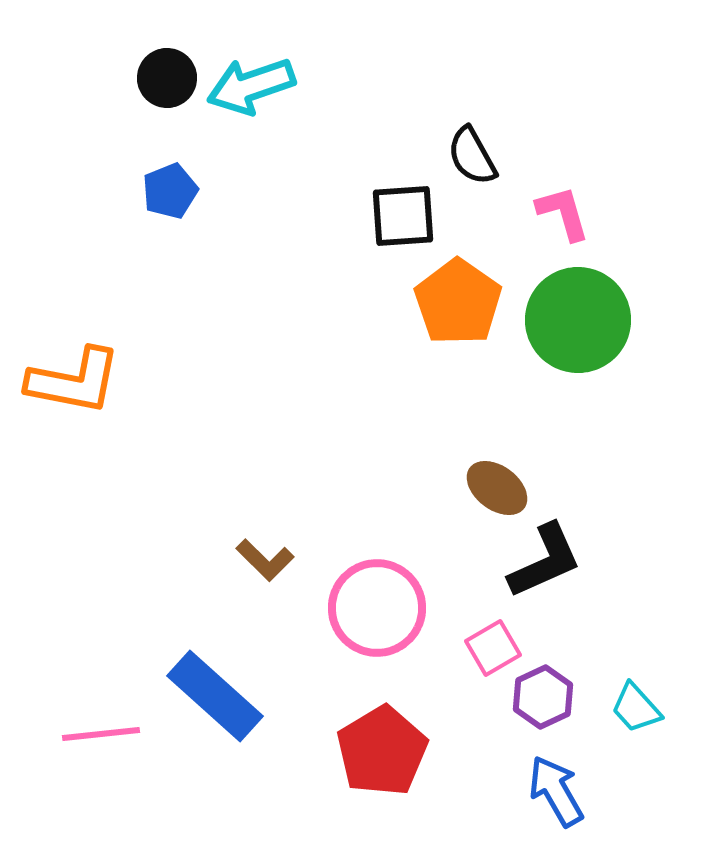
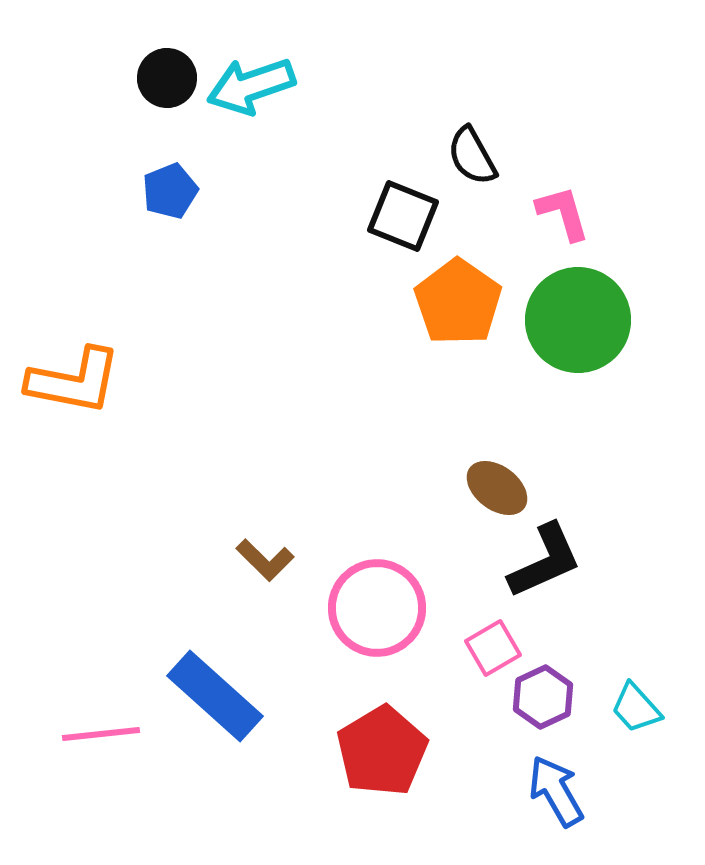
black square: rotated 26 degrees clockwise
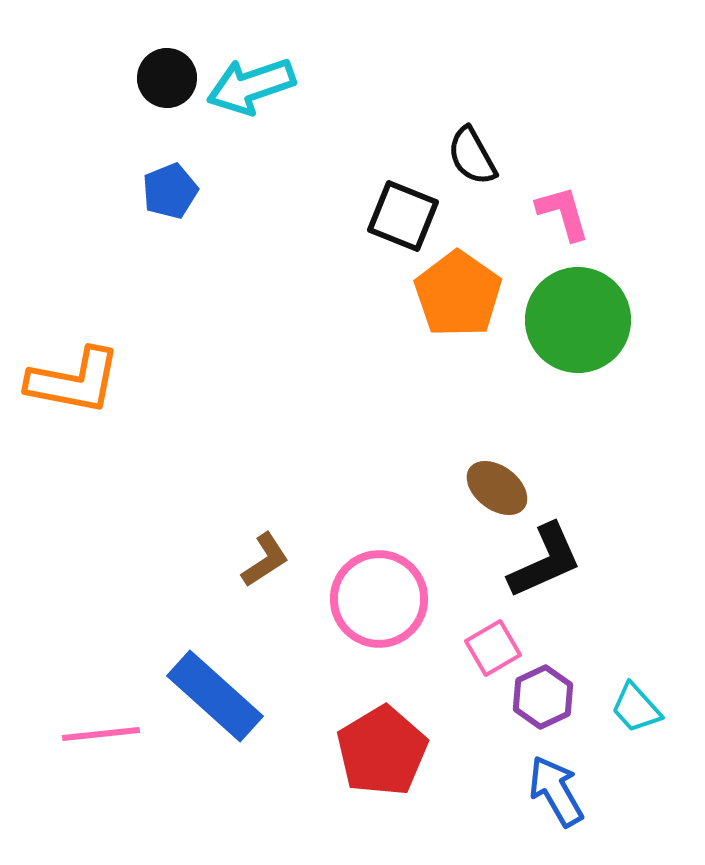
orange pentagon: moved 8 px up
brown L-shape: rotated 78 degrees counterclockwise
pink circle: moved 2 px right, 9 px up
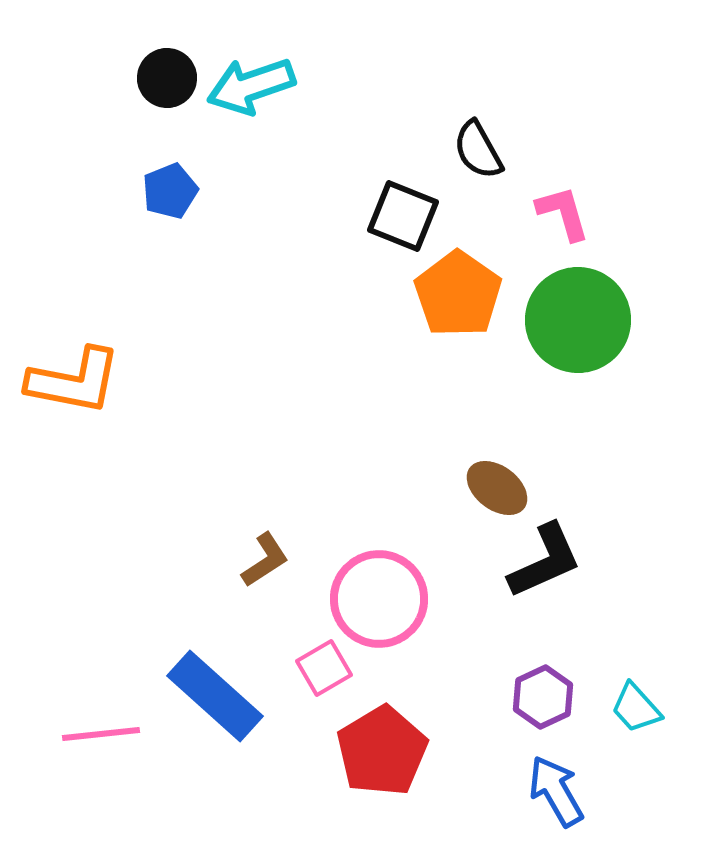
black semicircle: moved 6 px right, 6 px up
pink square: moved 169 px left, 20 px down
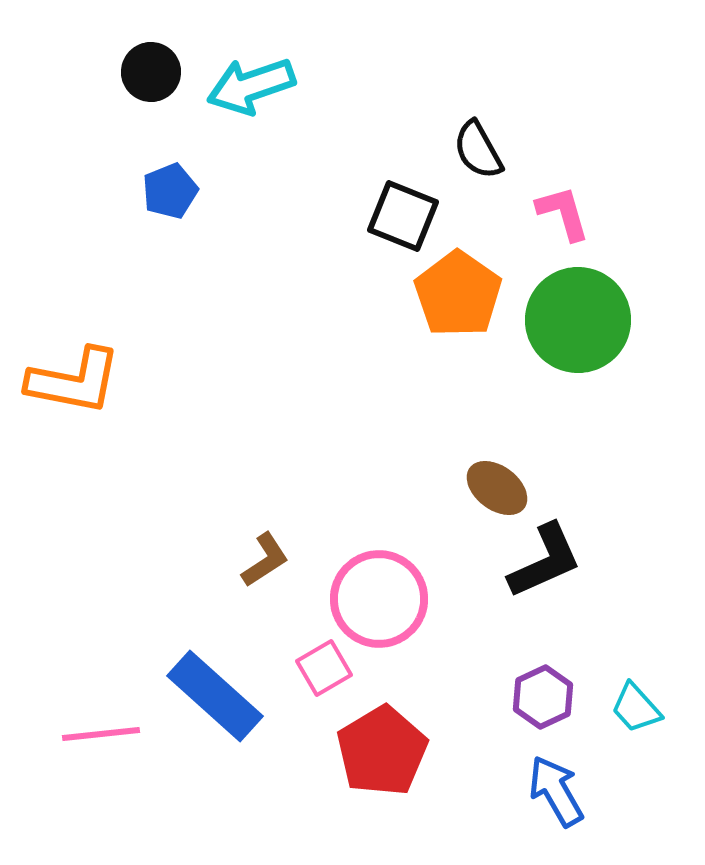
black circle: moved 16 px left, 6 px up
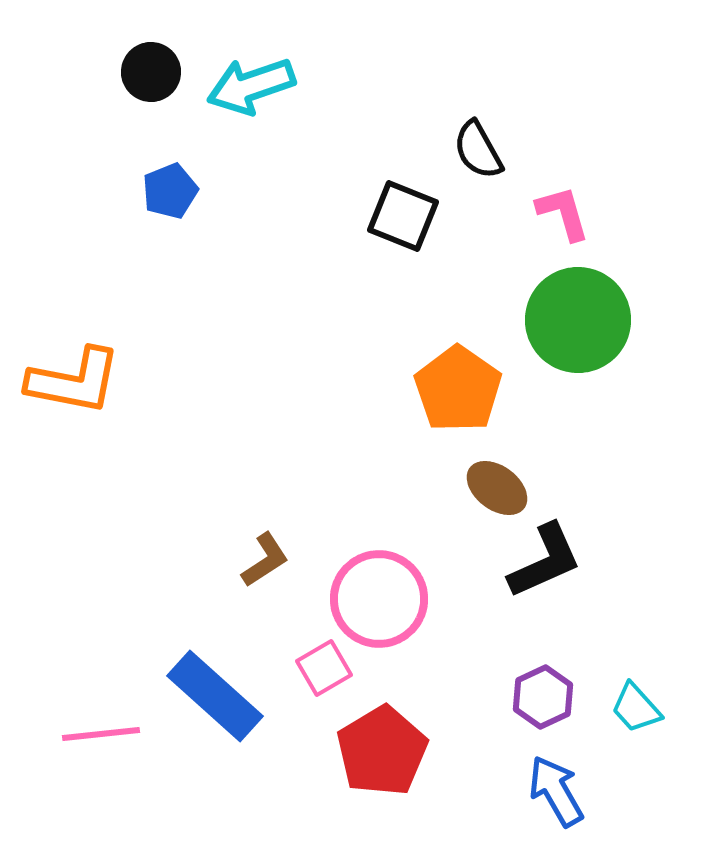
orange pentagon: moved 95 px down
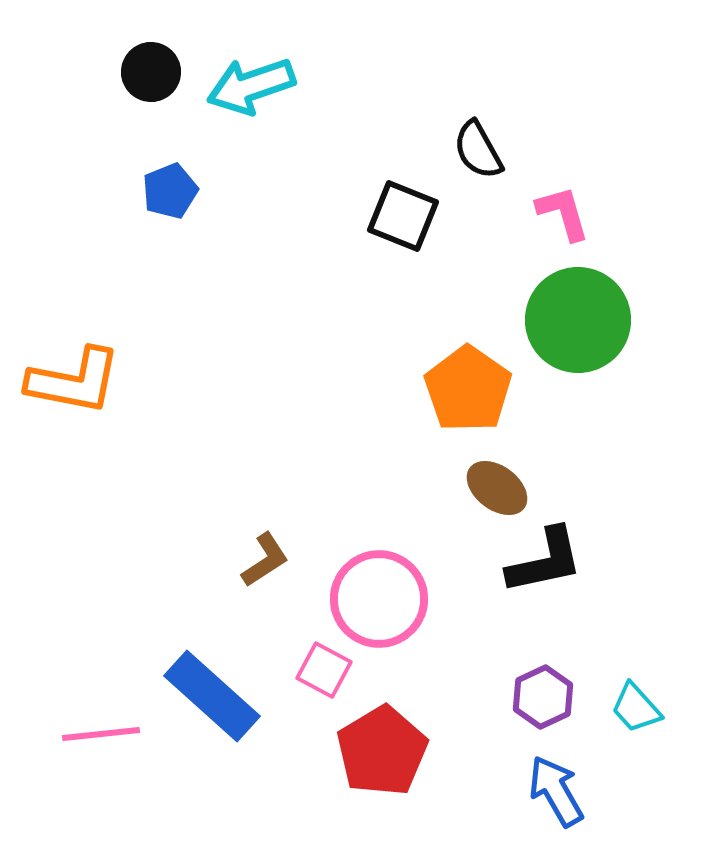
orange pentagon: moved 10 px right
black L-shape: rotated 12 degrees clockwise
pink square: moved 2 px down; rotated 32 degrees counterclockwise
blue rectangle: moved 3 px left
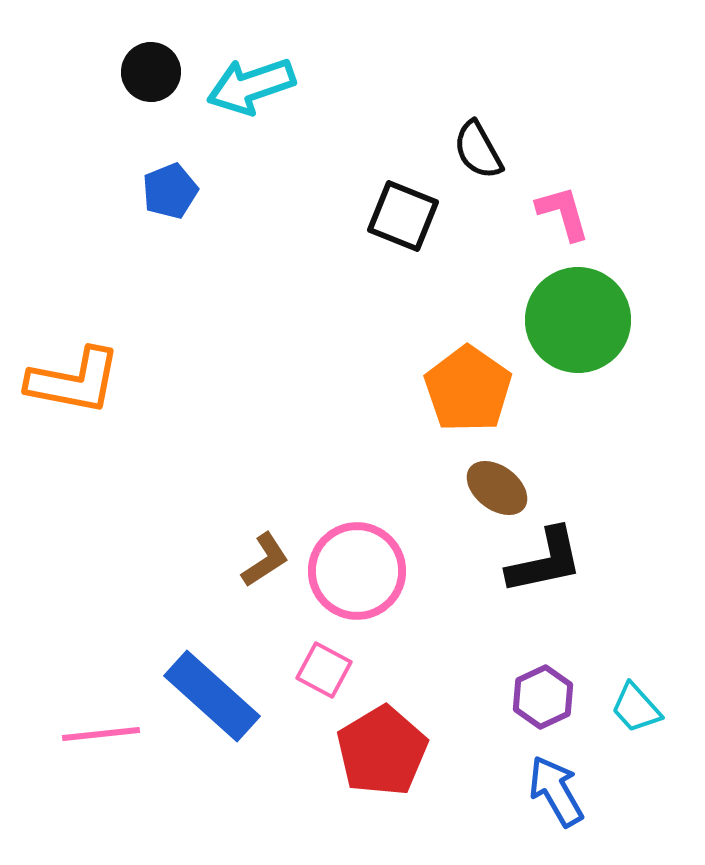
pink circle: moved 22 px left, 28 px up
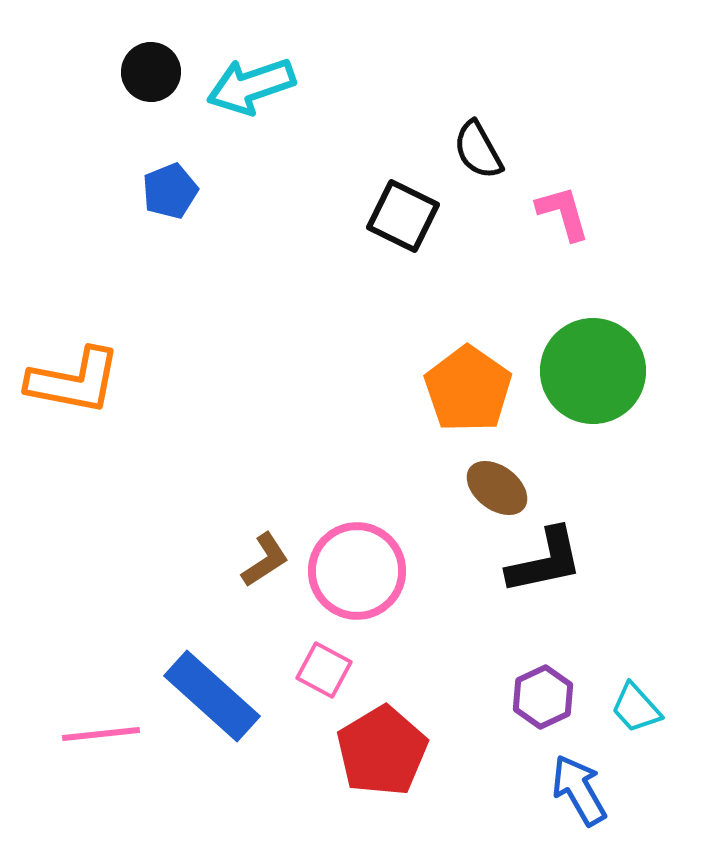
black square: rotated 4 degrees clockwise
green circle: moved 15 px right, 51 px down
blue arrow: moved 23 px right, 1 px up
